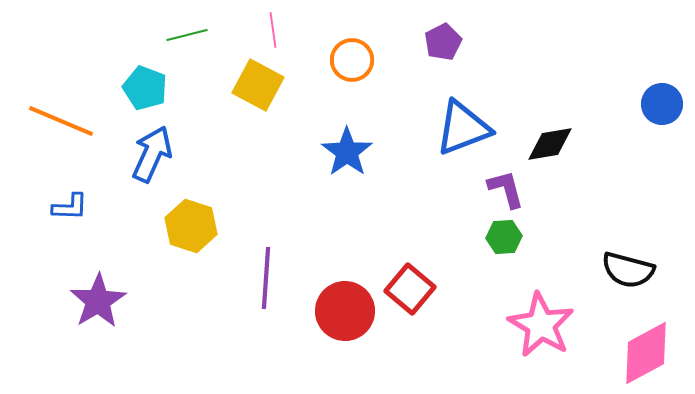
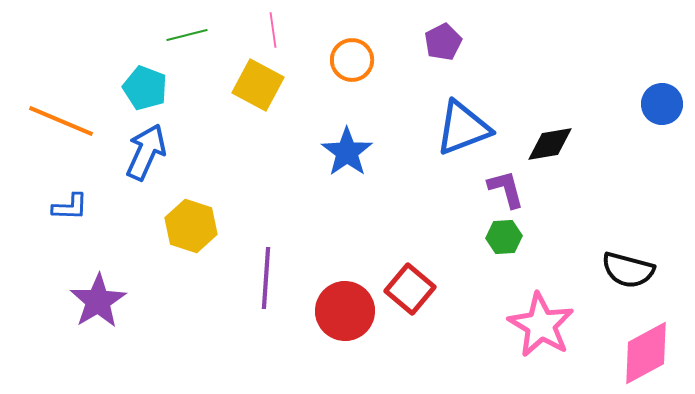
blue arrow: moved 6 px left, 2 px up
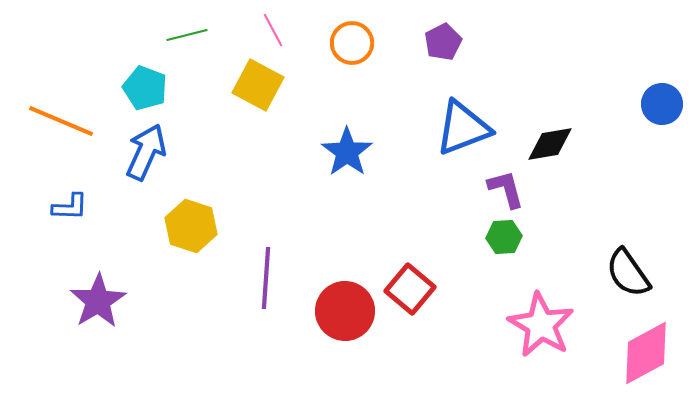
pink line: rotated 20 degrees counterclockwise
orange circle: moved 17 px up
black semicircle: moved 3 px down; rotated 40 degrees clockwise
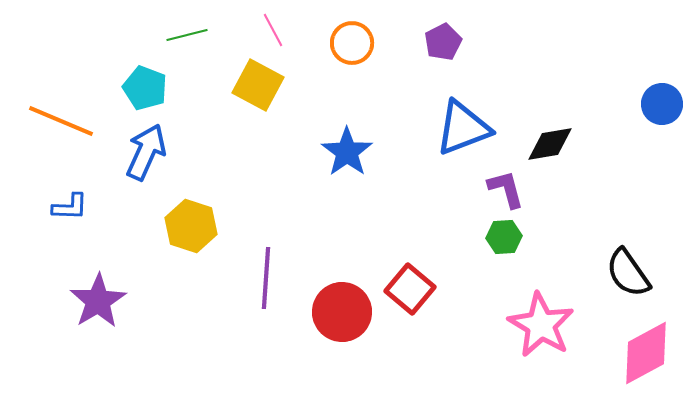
red circle: moved 3 px left, 1 px down
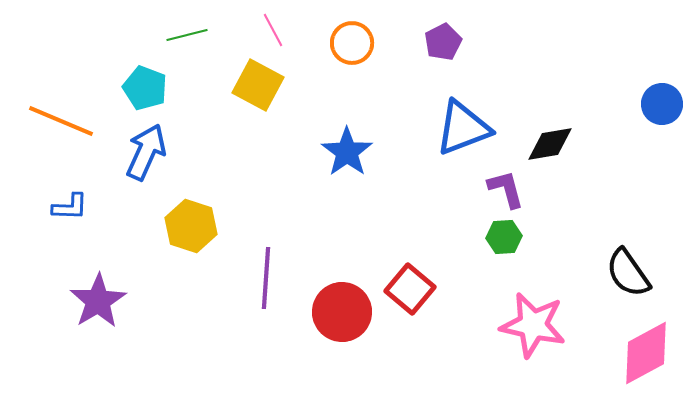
pink star: moved 8 px left; rotated 18 degrees counterclockwise
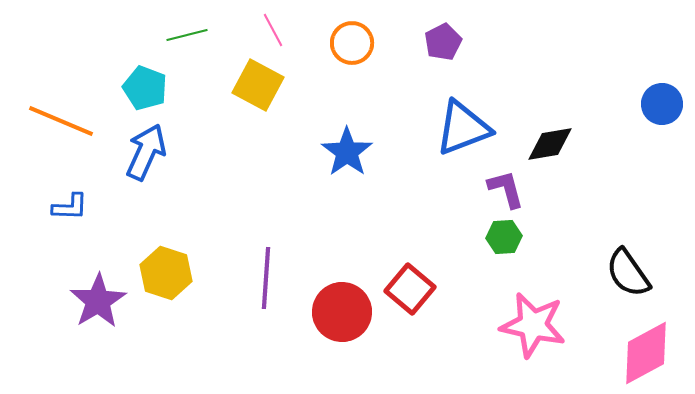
yellow hexagon: moved 25 px left, 47 px down
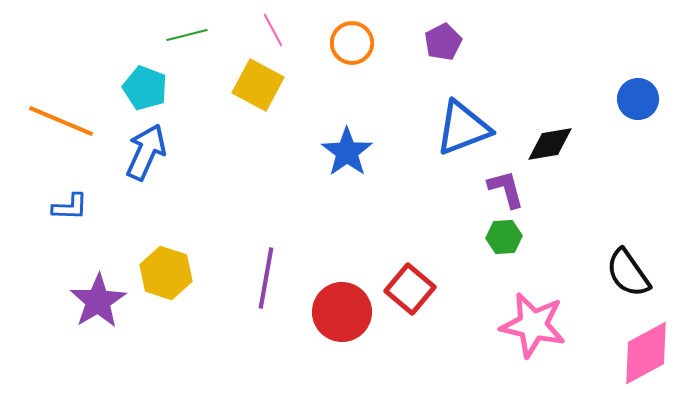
blue circle: moved 24 px left, 5 px up
purple line: rotated 6 degrees clockwise
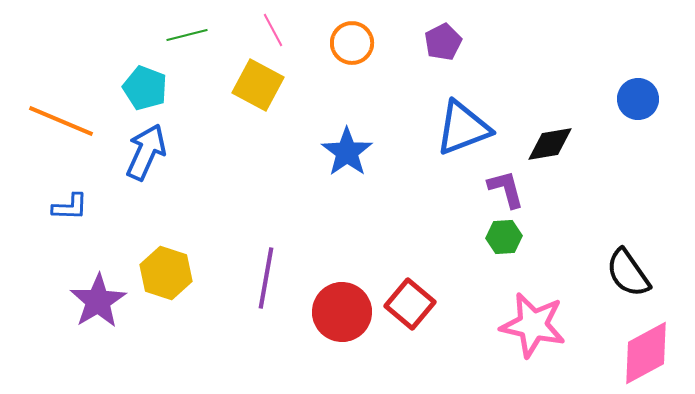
red square: moved 15 px down
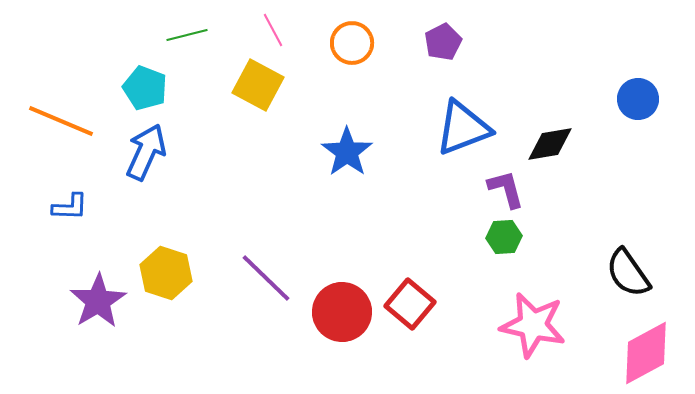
purple line: rotated 56 degrees counterclockwise
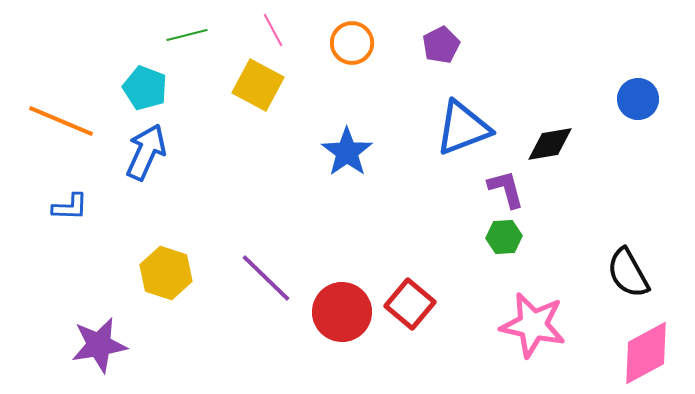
purple pentagon: moved 2 px left, 3 px down
black semicircle: rotated 6 degrees clockwise
purple star: moved 1 px right, 44 px down; rotated 22 degrees clockwise
